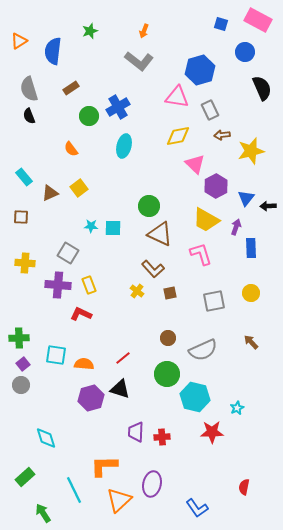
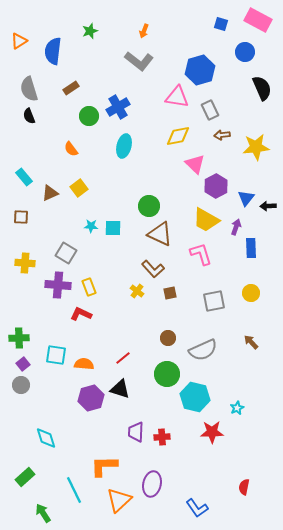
yellow star at (251, 151): moved 5 px right, 4 px up; rotated 8 degrees clockwise
gray square at (68, 253): moved 2 px left
yellow rectangle at (89, 285): moved 2 px down
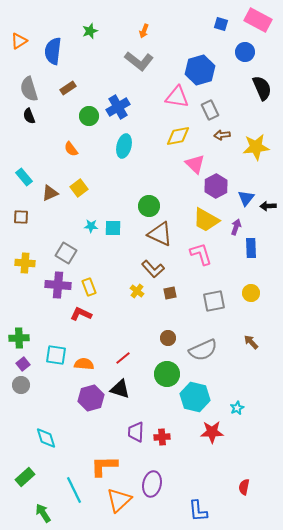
brown rectangle at (71, 88): moved 3 px left
blue L-shape at (197, 508): moved 1 px right, 3 px down; rotated 30 degrees clockwise
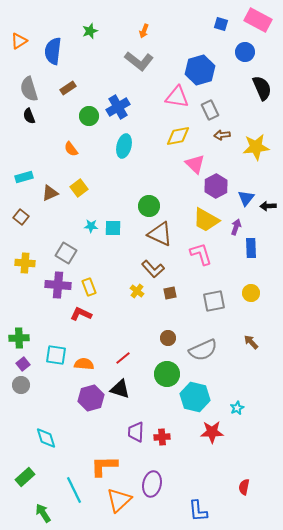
cyan rectangle at (24, 177): rotated 66 degrees counterclockwise
brown square at (21, 217): rotated 35 degrees clockwise
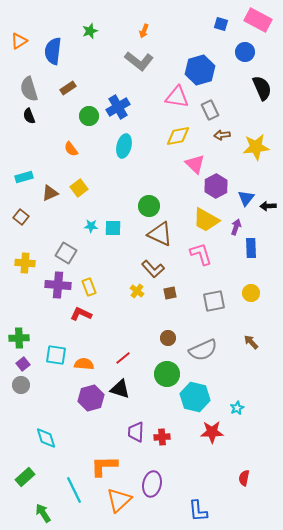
red semicircle at (244, 487): moved 9 px up
